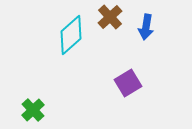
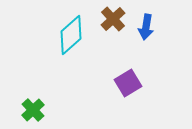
brown cross: moved 3 px right, 2 px down
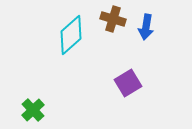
brown cross: rotated 30 degrees counterclockwise
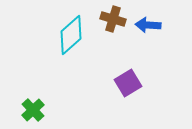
blue arrow: moved 2 px right, 2 px up; rotated 85 degrees clockwise
